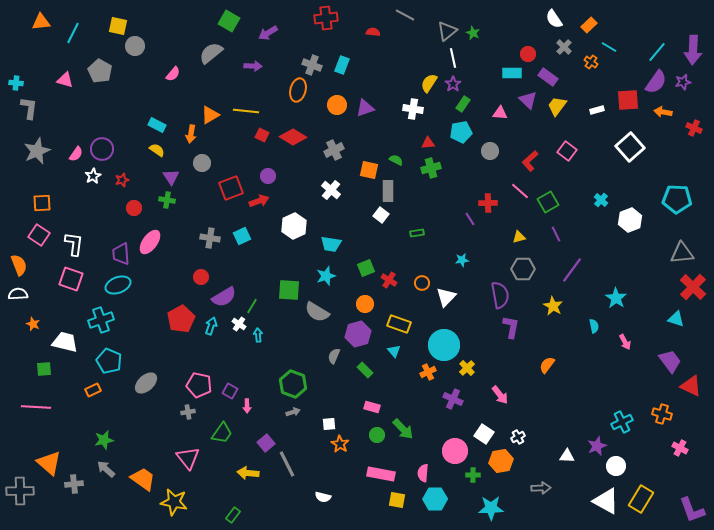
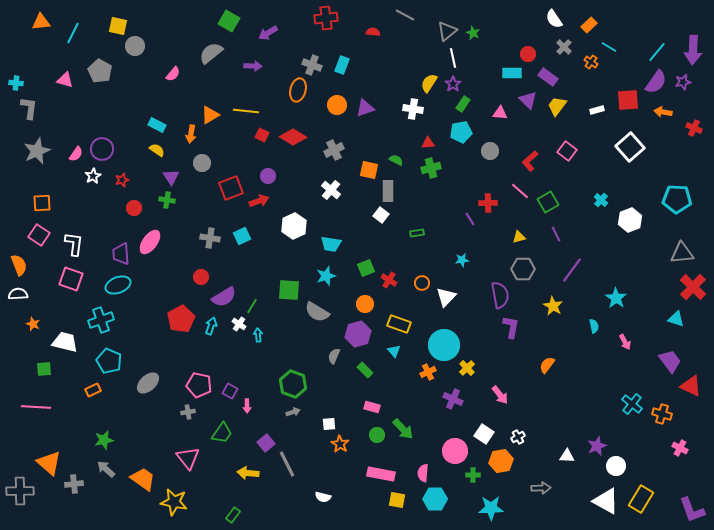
gray ellipse at (146, 383): moved 2 px right
cyan cross at (622, 422): moved 10 px right, 18 px up; rotated 25 degrees counterclockwise
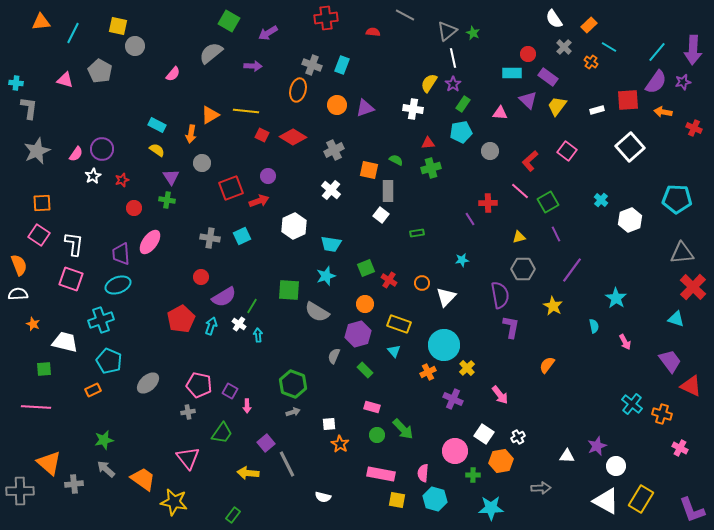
cyan hexagon at (435, 499): rotated 15 degrees clockwise
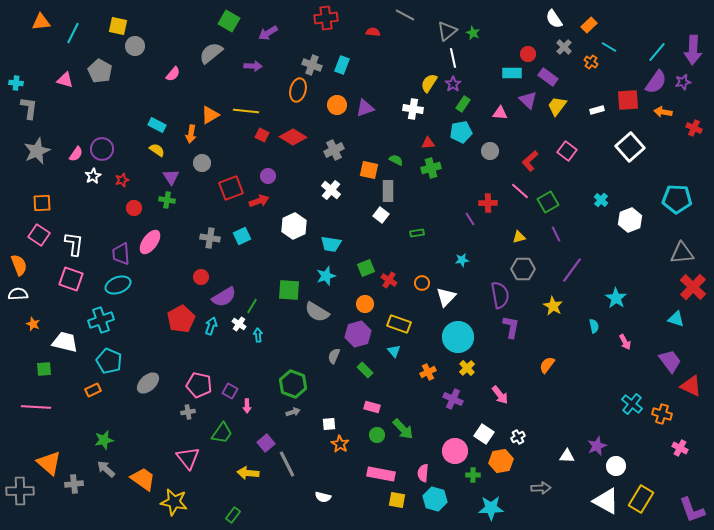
cyan circle at (444, 345): moved 14 px right, 8 px up
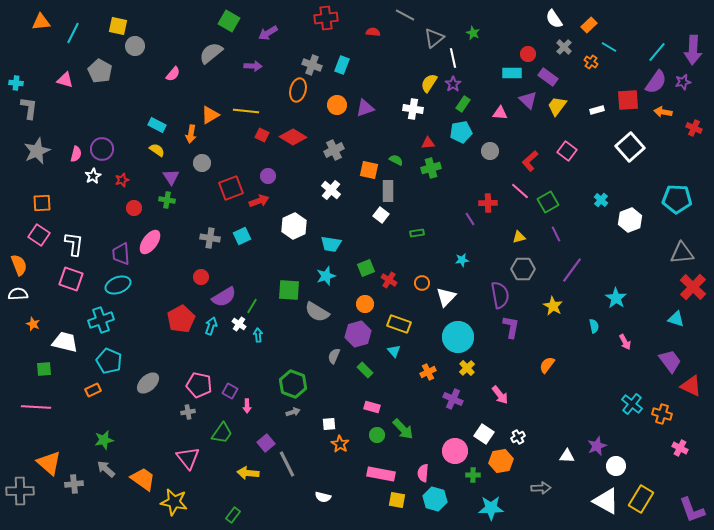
gray triangle at (447, 31): moved 13 px left, 7 px down
pink semicircle at (76, 154): rotated 21 degrees counterclockwise
